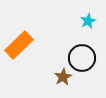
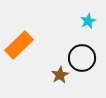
brown star: moved 3 px left, 2 px up
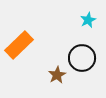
cyan star: moved 1 px up
brown star: moved 3 px left
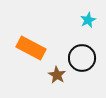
orange rectangle: moved 12 px right, 3 px down; rotated 72 degrees clockwise
brown star: rotated 12 degrees counterclockwise
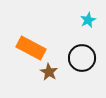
brown star: moved 8 px left, 3 px up
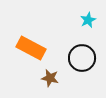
brown star: moved 1 px right, 6 px down; rotated 18 degrees counterclockwise
